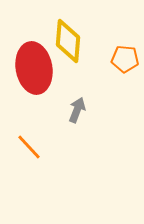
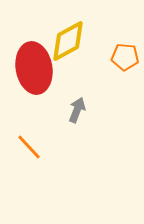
yellow diamond: rotated 57 degrees clockwise
orange pentagon: moved 2 px up
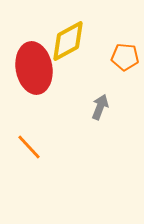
gray arrow: moved 23 px right, 3 px up
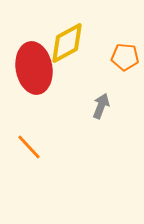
yellow diamond: moved 1 px left, 2 px down
gray arrow: moved 1 px right, 1 px up
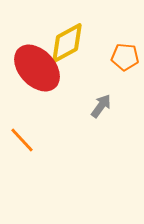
red ellipse: moved 3 px right; rotated 33 degrees counterclockwise
gray arrow: rotated 15 degrees clockwise
orange line: moved 7 px left, 7 px up
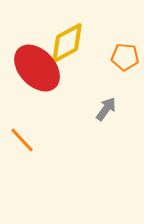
gray arrow: moved 5 px right, 3 px down
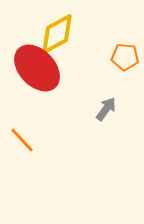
yellow diamond: moved 10 px left, 9 px up
